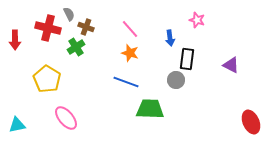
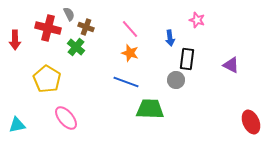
green cross: rotated 18 degrees counterclockwise
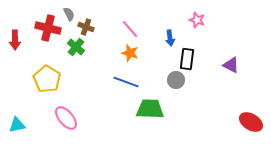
red ellipse: rotated 35 degrees counterclockwise
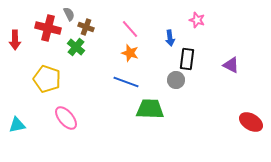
yellow pentagon: rotated 12 degrees counterclockwise
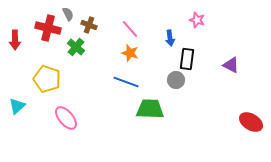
gray semicircle: moved 1 px left
brown cross: moved 3 px right, 2 px up
cyan triangle: moved 19 px up; rotated 30 degrees counterclockwise
